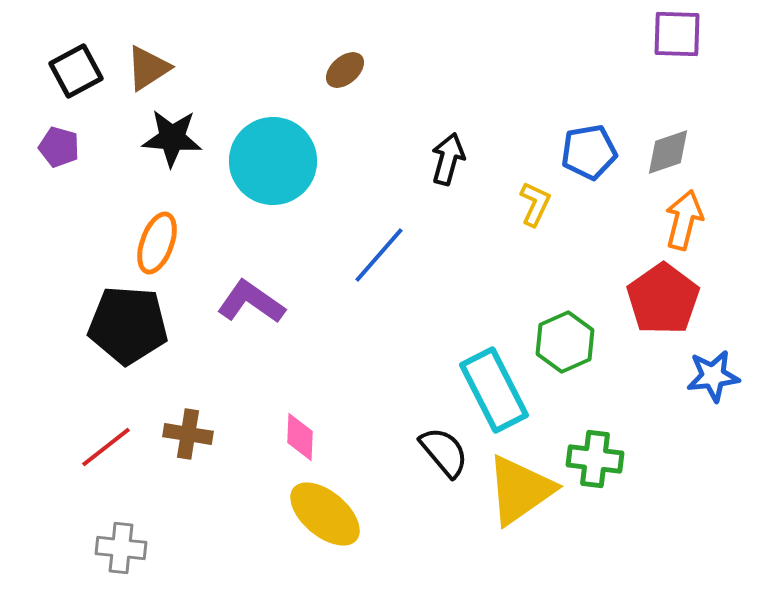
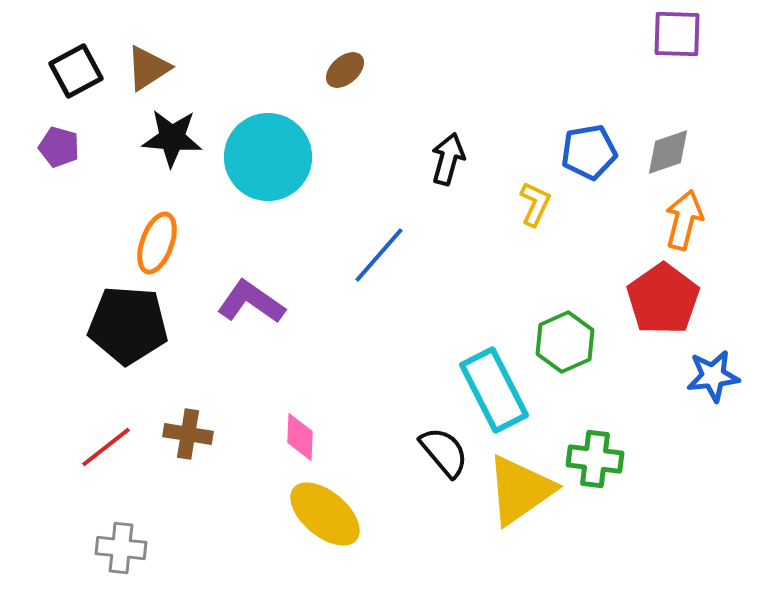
cyan circle: moved 5 px left, 4 px up
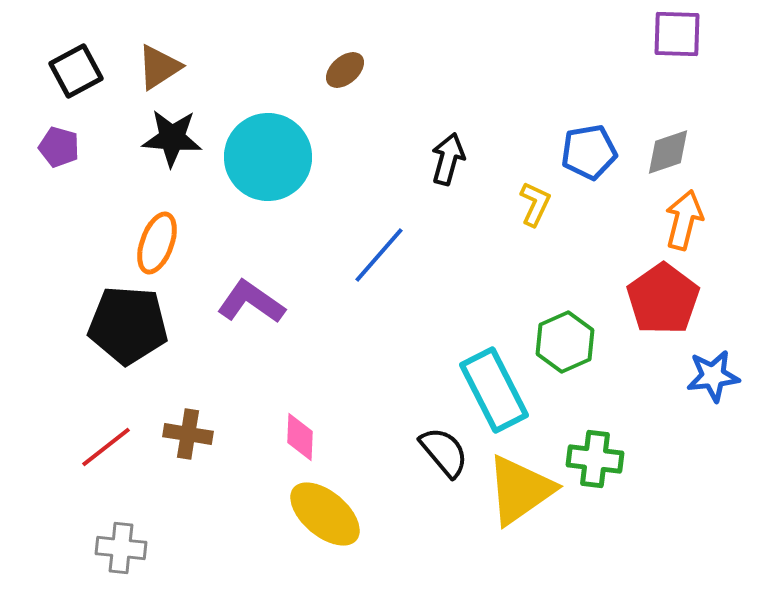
brown triangle: moved 11 px right, 1 px up
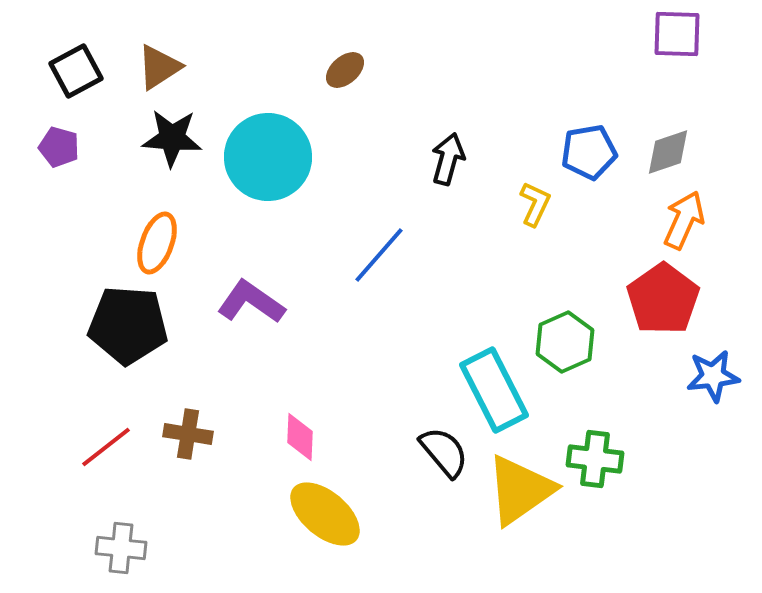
orange arrow: rotated 10 degrees clockwise
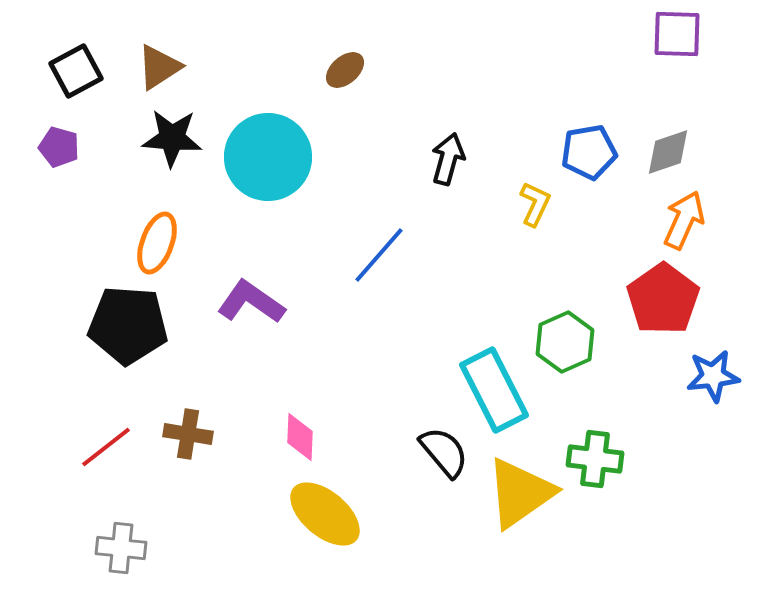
yellow triangle: moved 3 px down
